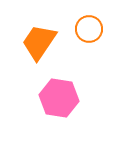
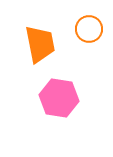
orange trapezoid: moved 1 px right, 2 px down; rotated 135 degrees clockwise
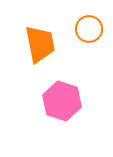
pink hexagon: moved 3 px right, 3 px down; rotated 9 degrees clockwise
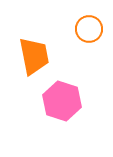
orange trapezoid: moved 6 px left, 12 px down
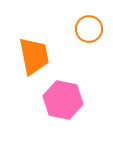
pink hexagon: moved 1 px right, 1 px up; rotated 6 degrees counterclockwise
